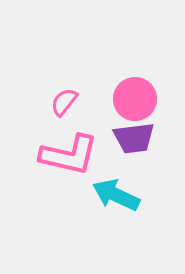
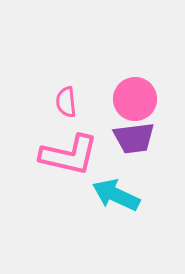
pink semicircle: moved 2 px right; rotated 44 degrees counterclockwise
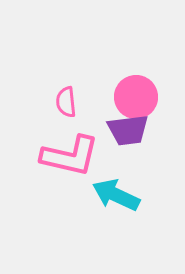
pink circle: moved 1 px right, 2 px up
purple trapezoid: moved 6 px left, 8 px up
pink L-shape: moved 1 px right, 1 px down
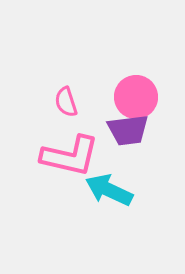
pink semicircle: rotated 12 degrees counterclockwise
cyan arrow: moved 7 px left, 5 px up
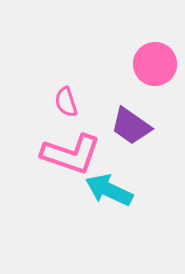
pink circle: moved 19 px right, 33 px up
purple trapezoid: moved 3 px right, 4 px up; rotated 42 degrees clockwise
pink L-shape: moved 1 px right, 2 px up; rotated 6 degrees clockwise
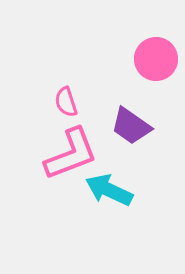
pink circle: moved 1 px right, 5 px up
pink L-shape: rotated 40 degrees counterclockwise
